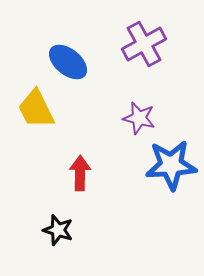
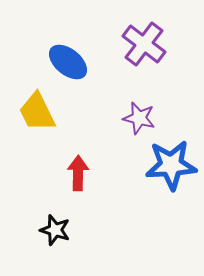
purple cross: rotated 24 degrees counterclockwise
yellow trapezoid: moved 1 px right, 3 px down
red arrow: moved 2 px left
black star: moved 3 px left
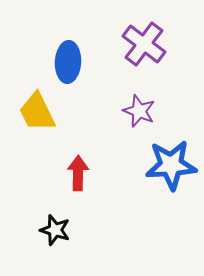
blue ellipse: rotated 54 degrees clockwise
purple star: moved 7 px up; rotated 8 degrees clockwise
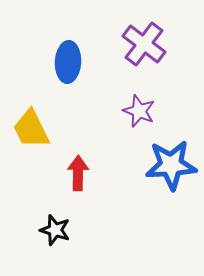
yellow trapezoid: moved 6 px left, 17 px down
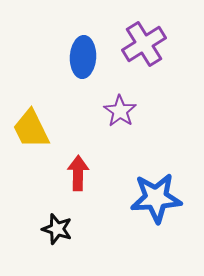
purple cross: rotated 21 degrees clockwise
blue ellipse: moved 15 px right, 5 px up
purple star: moved 19 px left; rotated 12 degrees clockwise
blue star: moved 15 px left, 33 px down
black star: moved 2 px right, 1 px up
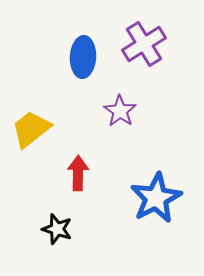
yellow trapezoid: rotated 78 degrees clockwise
blue star: rotated 24 degrees counterclockwise
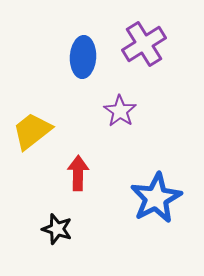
yellow trapezoid: moved 1 px right, 2 px down
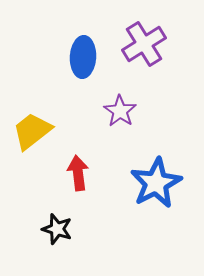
red arrow: rotated 8 degrees counterclockwise
blue star: moved 15 px up
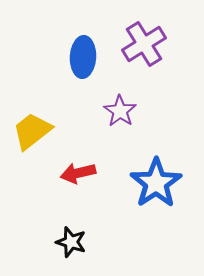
red arrow: rotated 96 degrees counterclockwise
blue star: rotated 6 degrees counterclockwise
black star: moved 14 px right, 13 px down
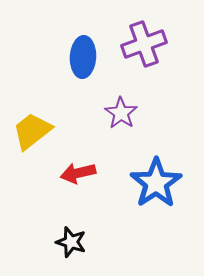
purple cross: rotated 12 degrees clockwise
purple star: moved 1 px right, 2 px down
